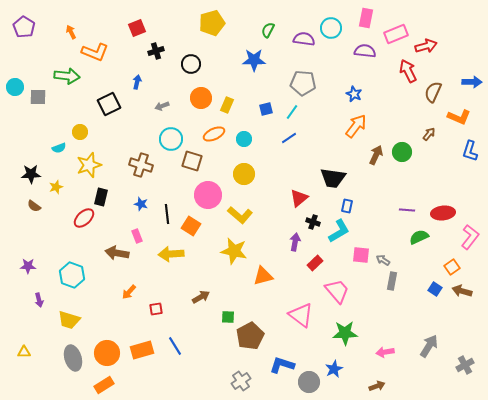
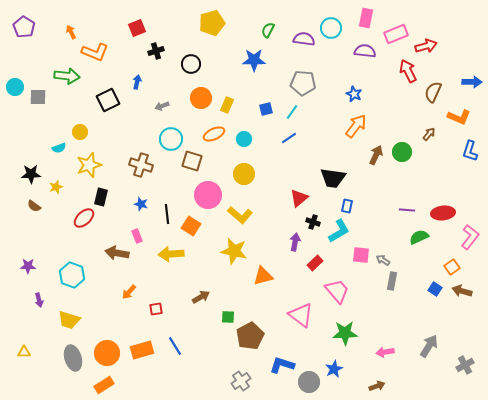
black square at (109, 104): moved 1 px left, 4 px up
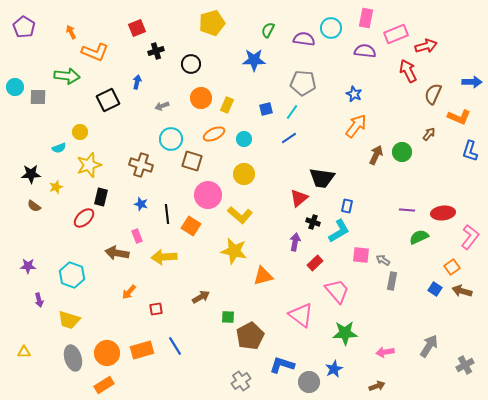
brown semicircle at (433, 92): moved 2 px down
black trapezoid at (333, 178): moved 11 px left
yellow arrow at (171, 254): moved 7 px left, 3 px down
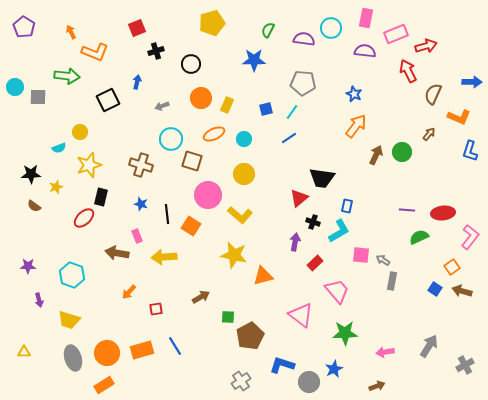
yellow star at (234, 251): moved 4 px down
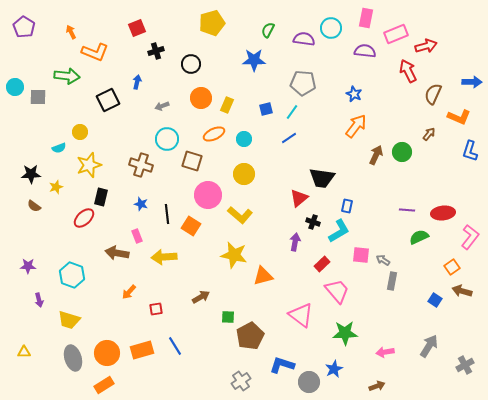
cyan circle at (171, 139): moved 4 px left
red rectangle at (315, 263): moved 7 px right, 1 px down
blue square at (435, 289): moved 11 px down
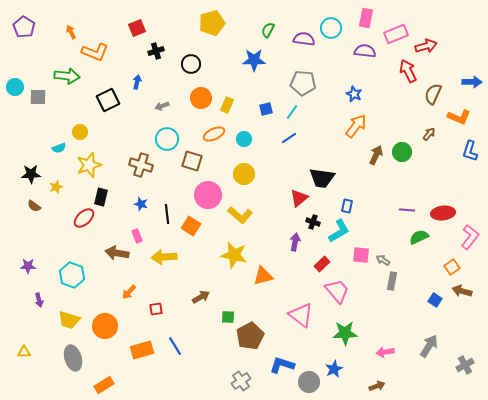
orange circle at (107, 353): moved 2 px left, 27 px up
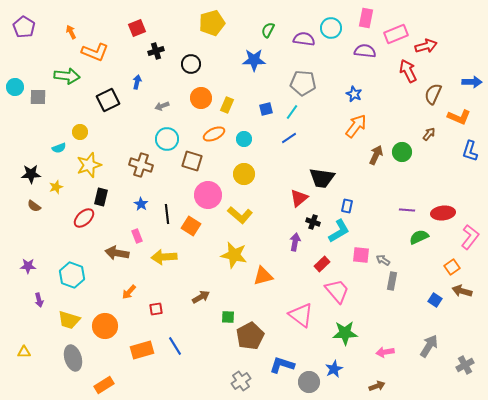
blue star at (141, 204): rotated 16 degrees clockwise
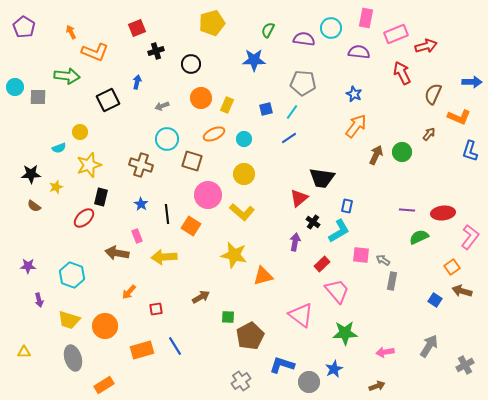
purple semicircle at (365, 51): moved 6 px left, 1 px down
red arrow at (408, 71): moved 6 px left, 2 px down
yellow L-shape at (240, 215): moved 2 px right, 3 px up
black cross at (313, 222): rotated 16 degrees clockwise
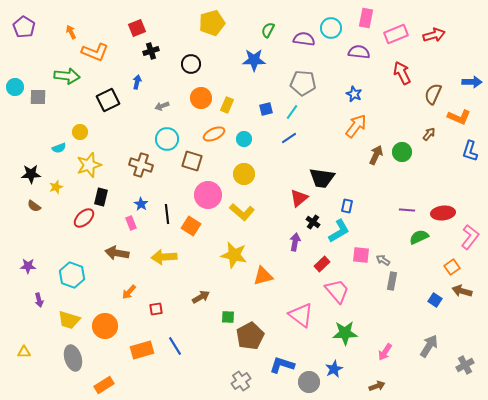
red arrow at (426, 46): moved 8 px right, 11 px up
black cross at (156, 51): moved 5 px left
pink rectangle at (137, 236): moved 6 px left, 13 px up
pink arrow at (385, 352): rotated 48 degrees counterclockwise
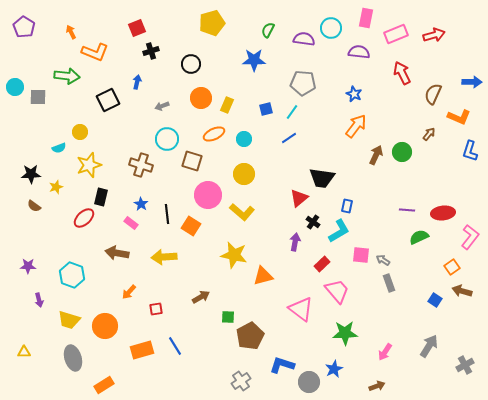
pink rectangle at (131, 223): rotated 32 degrees counterclockwise
gray rectangle at (392, 281): moved 3 px left, 2 px down; rotated 30 degrees counterclockwise
pink triangle at (301, 315): moved 6 px up
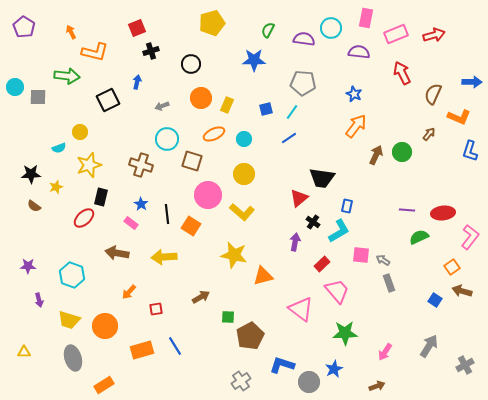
orange L-shape at (95, 52): rotated 8 degrees counterclockwise
